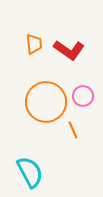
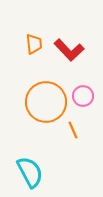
red L-shape: rotated 12 degrees clockwise
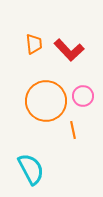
orange circle: moved 1 px up
orange line: rotated 12 degrees clockwise
cyan semicircle: moved 1 px right, 3 px up
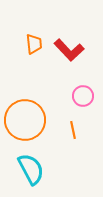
orange circle: moved 21 px left, 19 px down
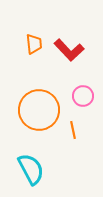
orange circle: moved 14 px right, 10 px up
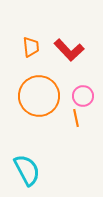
orange trapezoid: moved 3 px left, 3 px down
orange circle: moved 14 px up
orange line: moved 3 px right, 12 px up
cyan semicircle: moved 4 px left, 1 px down
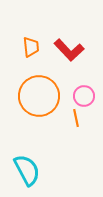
pink circle: moved 1 px right
